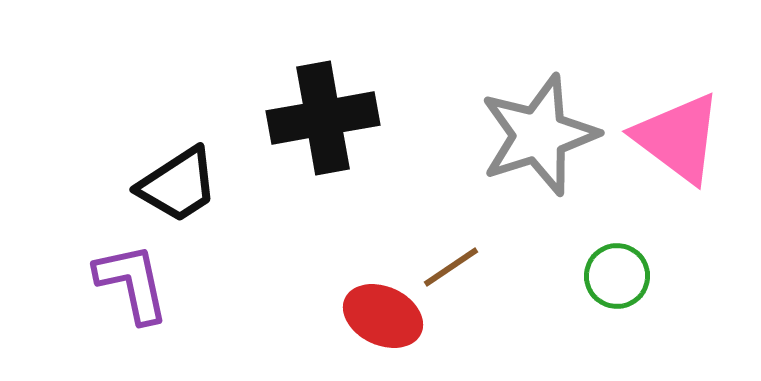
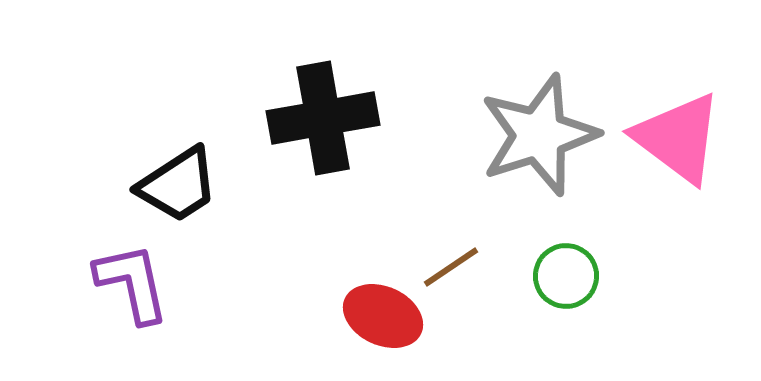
green circle: moved 51 px left
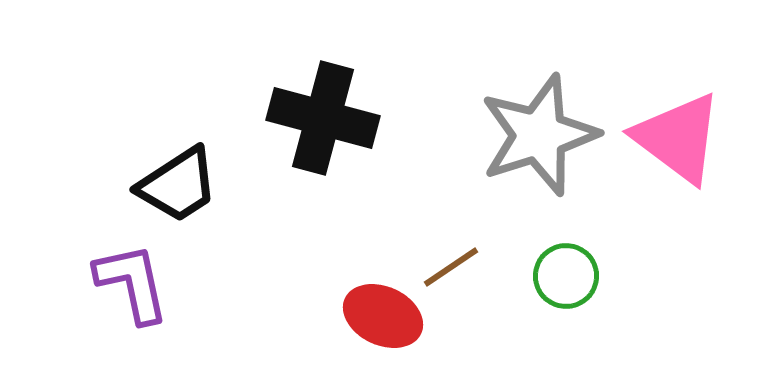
black cross: rotated 25 degrees clockwise
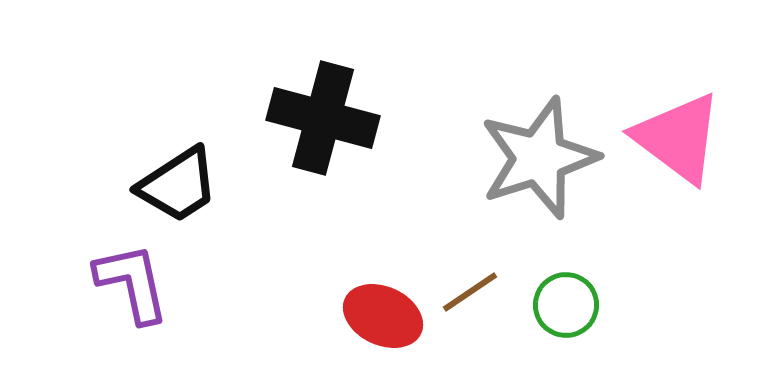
gray star: moved 23 px down
brown line: moved 19 px right, 25 px down
green circle: moved 29 px down
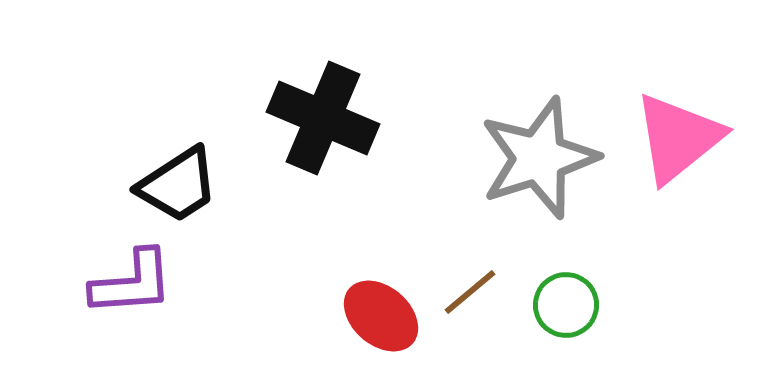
black cross: rotated 8 degrees clockwise
pink triangle: rotated 44 degrees clockwise
purple L-shape: rotated 98 degrees clockwise
brown line: rotated 6 degrees counterclockwise
red ellipse: moved 2 px left; rotated 16 degrees clockwise
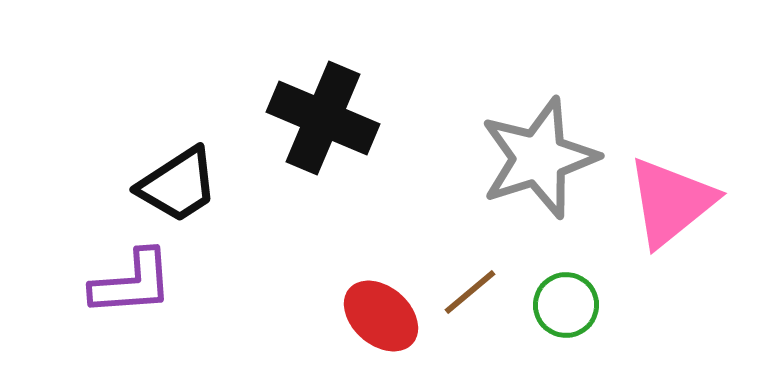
pink triangle: moved 7 px left, 64 px down
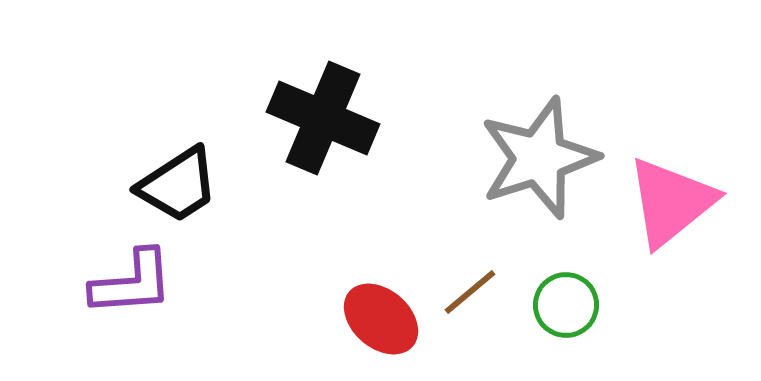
red ellipse: moved 3 px down
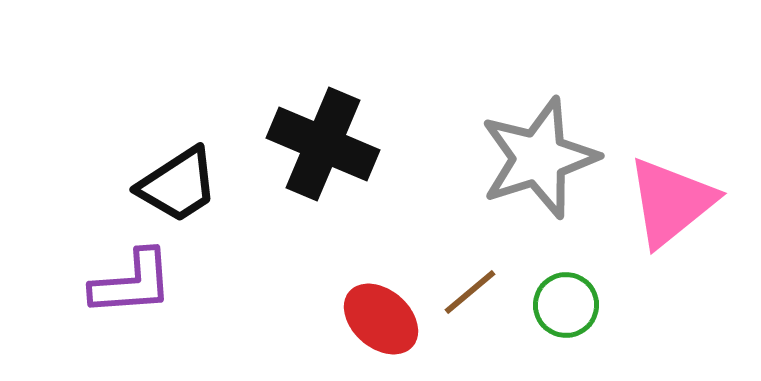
black cross: moved 26 px down
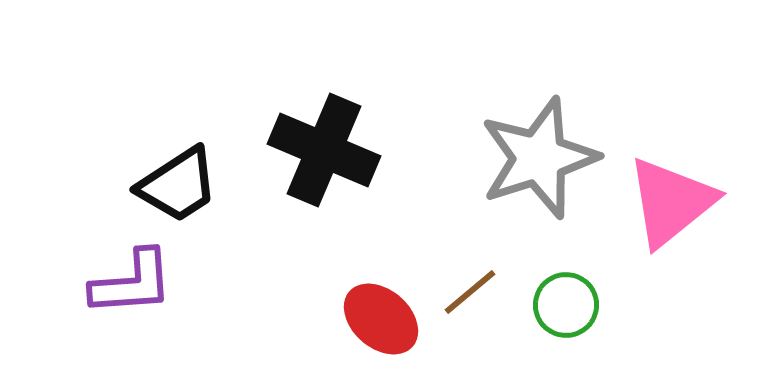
black cross: moved 1 px right, 6 px down
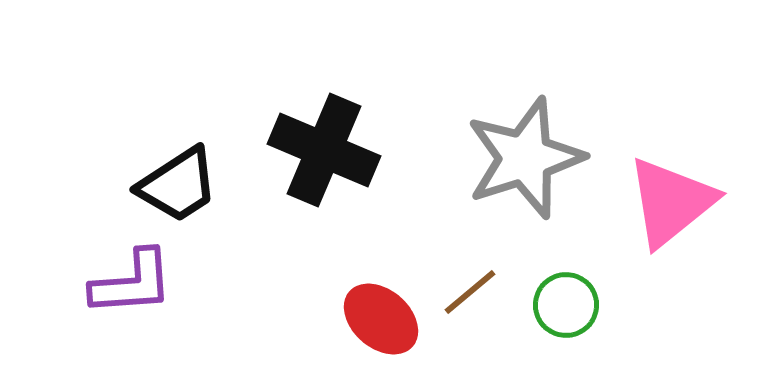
gray star: moved 14 px left
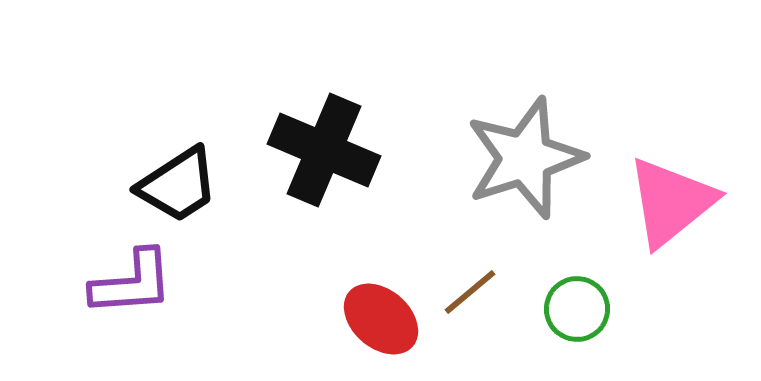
green circle: moved 11 px right, 4 px down
